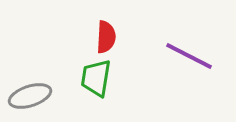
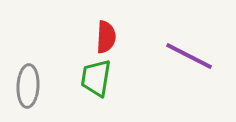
gray ellipse: moved 2 px left, 10 px up; rotated 69 degrees counterclockwise
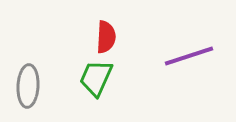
purple line: rotated 45 degrees counterclockwise
green trapezoid: rotated 15 degrees clockwise
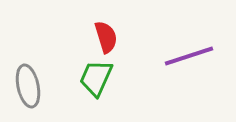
red semicircle: rotated 20 degrees counterclockwise
gray ellipse: rotated 15 degrees counterclockwise
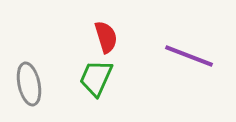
purple line: rotated 39 degrees clockwise
gray ellipse: moved 1 px right, 2 px up
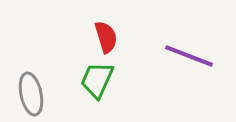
green trapezoid: moved 1 px right, 2 px down
gray ellipse: moved 2 px right, 10 px down
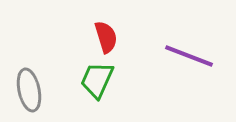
gray ellipse: moved 2 px left, 4 px up
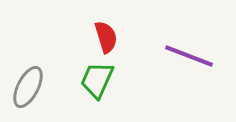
gray ellipse: moved 1 px left, 3 px up; rotated 39 degrees clockwise
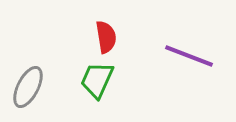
red semicircle: rotated 8 degrees clockwise
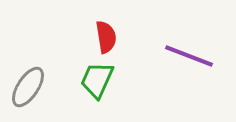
gray ellipse: rotated 6 degrees clockwise
